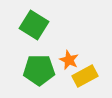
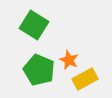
green pentagon: rotated 24 degrees clockwise
yellow rectangle: moved 3 px down
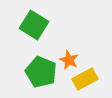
green pentagon: moved 2 px right, 2 px down
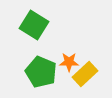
orange star: moved 2 px down; rotated 24 degrees counterclockwise
yellow rectangle: moved 5 px up; rotated 15 degrees counterclockwise
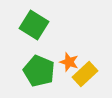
orange star: rotated 18 degrees clockwise
green pentagon: moved 2 px left, 1 px up
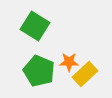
green square: moved 1 px right, 1 px down
orange star: rotated 18 degrees counterclockwise
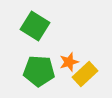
orange star: rotated 18 degrees counterclockwise
green pentagon: rotated 20 degrees counterclockwise
